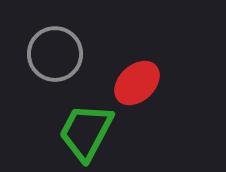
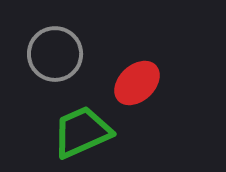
green trapezoid: moved 4 px left; rotated 38 degrees clockwise
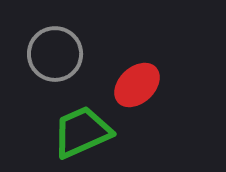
red ellipse: moved 2 px down
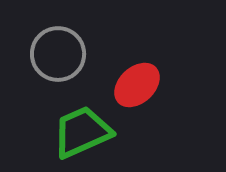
gray circle: moved 3 px right
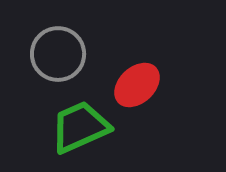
green trapezoid: moved 2 px left, 5 px up
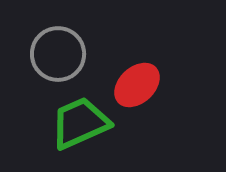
green trapezoid: moved 4 px up
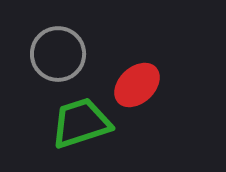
green trapezoid: moved 1 px right; rotated 6 degrees clockwise
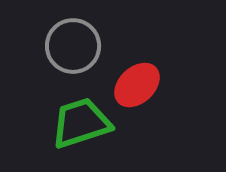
gray circle: moved 15 px right, 8 px up
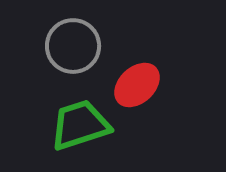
green trapezoid: moved 1 px left, 2 px down
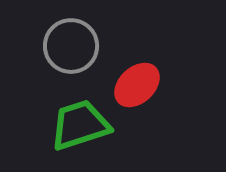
gray circle: moved 2 px left
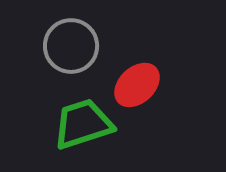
green trapezoid: moved 3 px right, 1 px up
